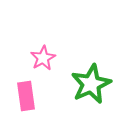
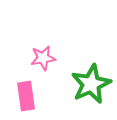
pink star: rotated 20 degrees clockwise
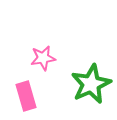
pink rectangle: rotated 8 degrees counterclockwise
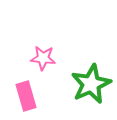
pink star: rotated 15 degrees clockwise
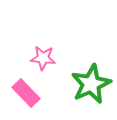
pink rectangle: moved 3 px up; rotated 28 degrees counterclockwise
